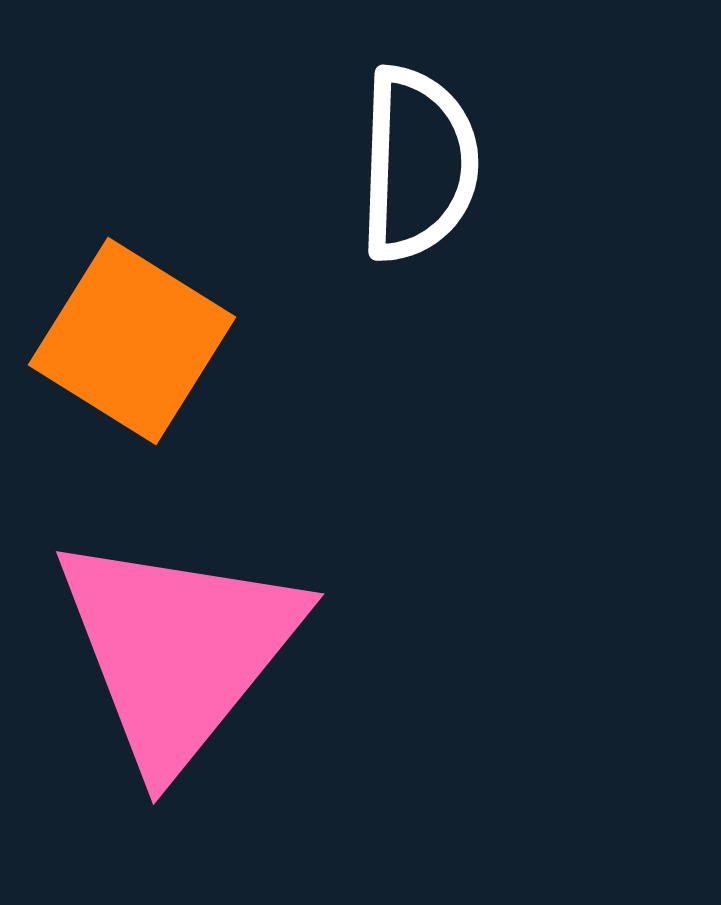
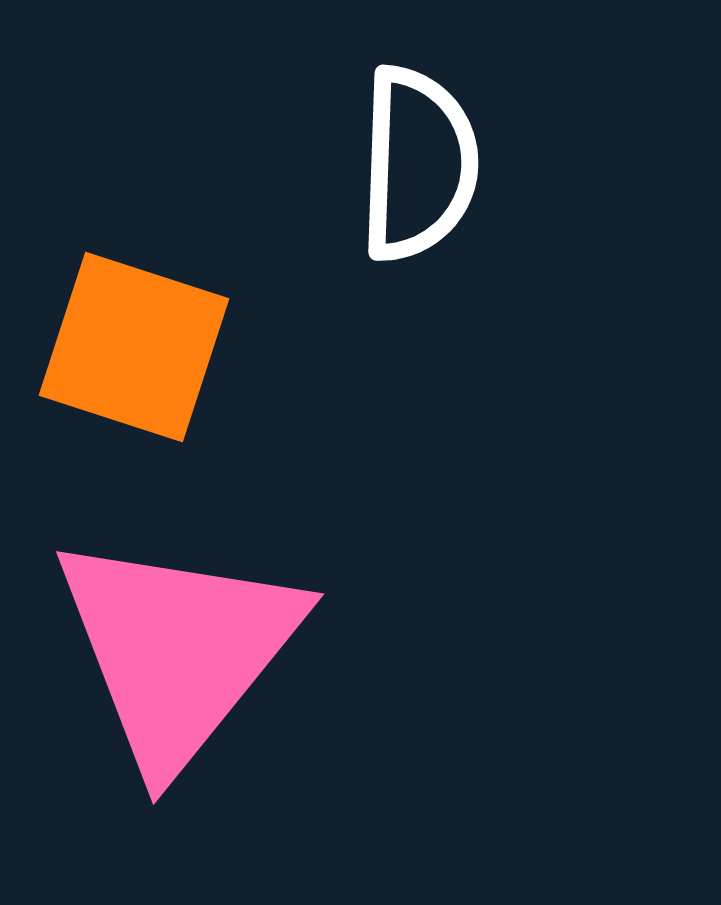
orange square: moved 2 px right, 6 px down; rotated 14 degrees counterclockwise
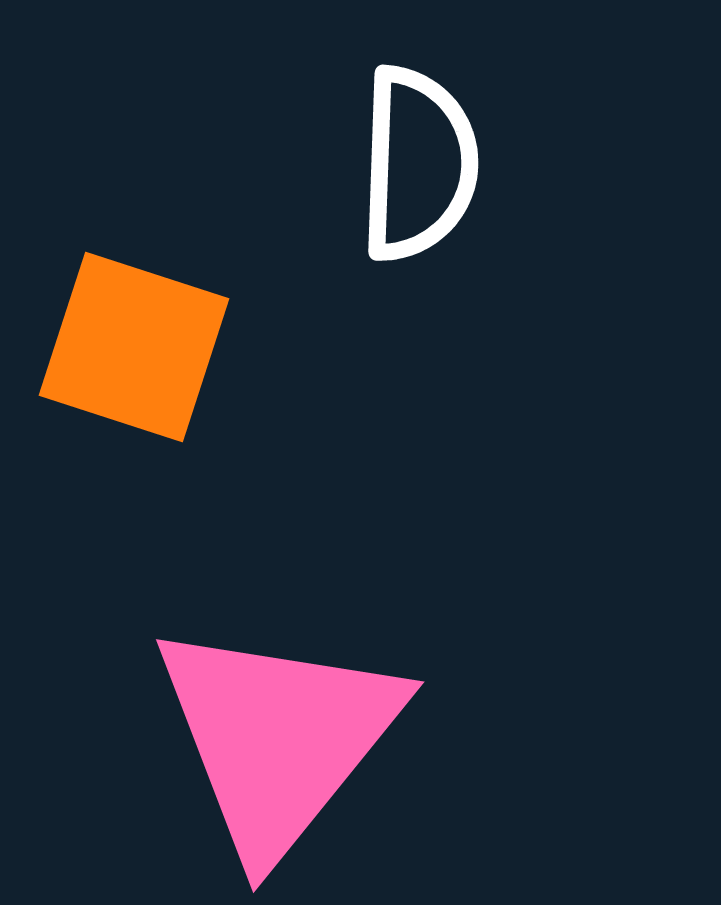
pink triangle: moved 100 px right, 88 px down
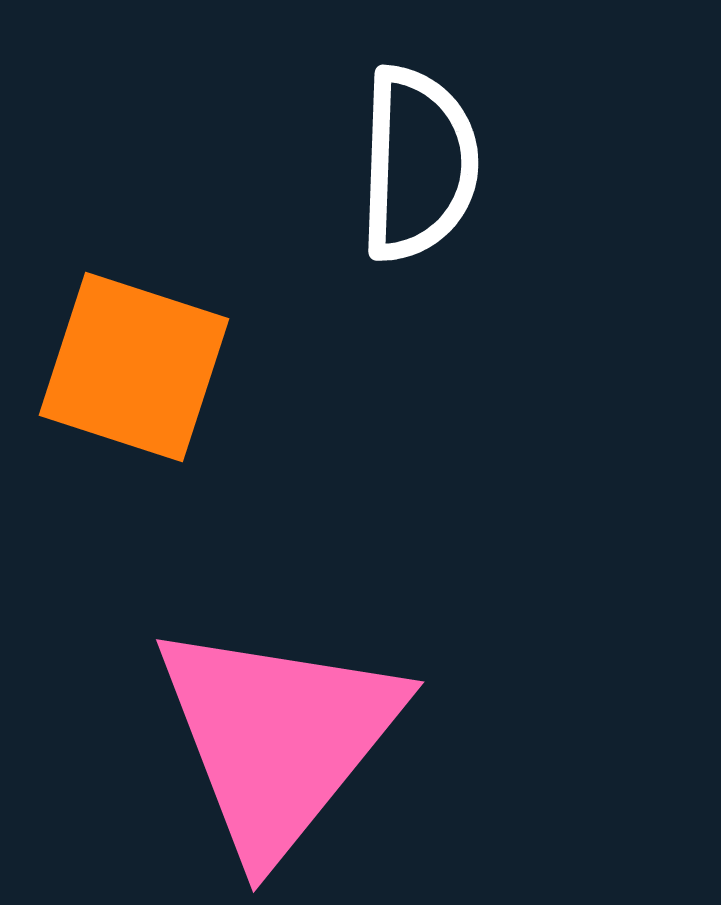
orange square: moved 20 px down
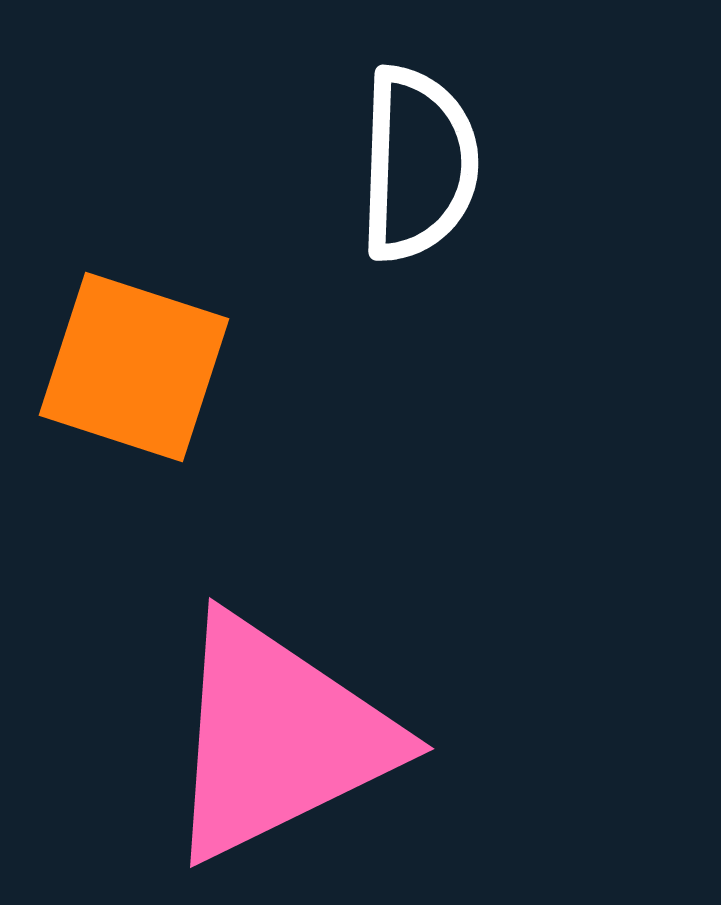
pink triangle: rotated 25 degrees clockwise
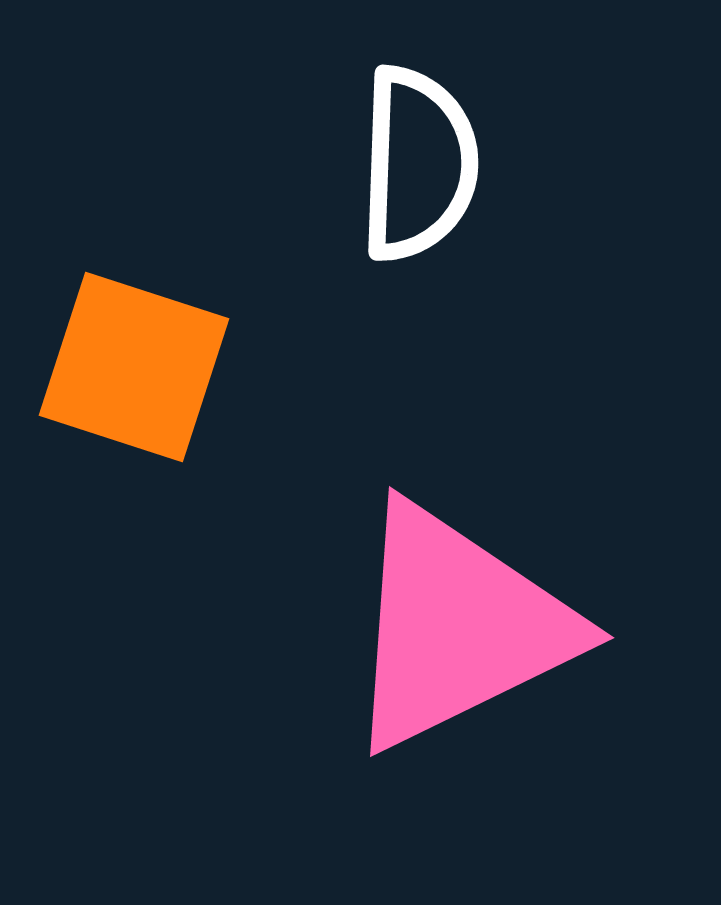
pink triangle: moved 180 px right, 111 px up
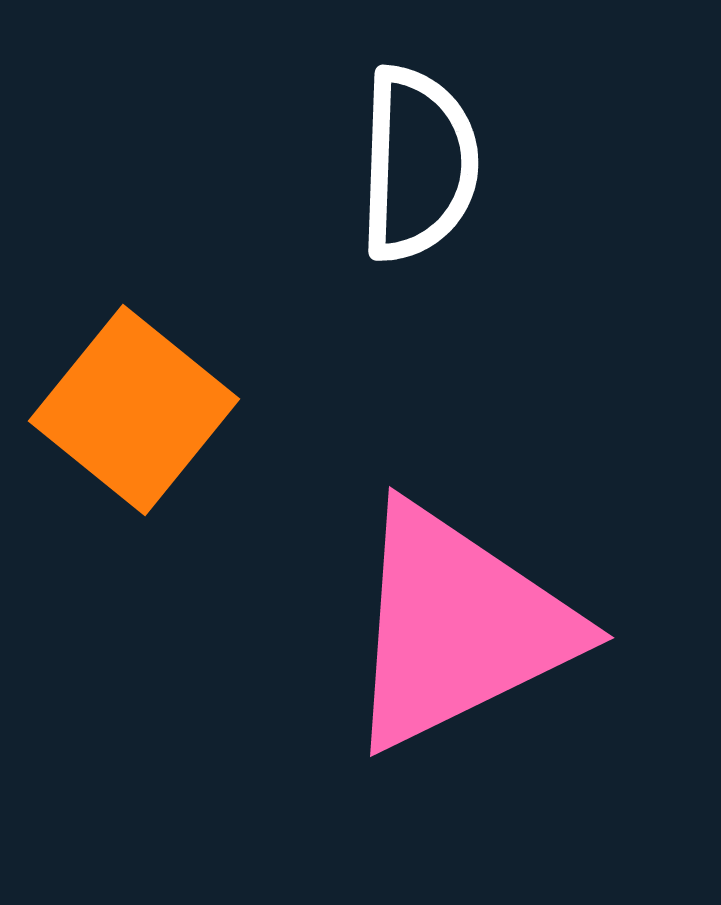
orange square: moved 43 px down; rotated 21 degrees clockwise
